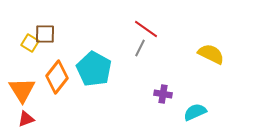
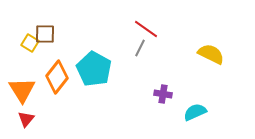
red triangle: rotated 30 degrees counterclockwise
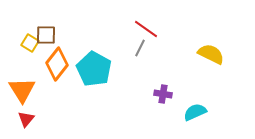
brown square: moved 1 px right, 1 px down
orange diamond: moved 13 px up
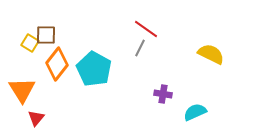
red triangle: moved 10 px right, 1 px up
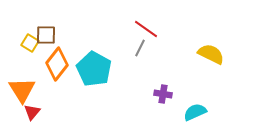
red triangle: moved 4 px left, 6 px up
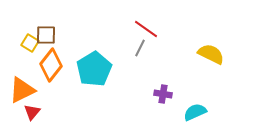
orange diamond: moved 6 px left, 1 px down
cyan pentagon: rotated 12 degrees clockwise
orange triangle: rotated 36 degrees clockwise
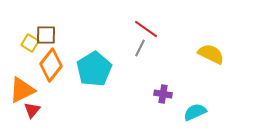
red triangle: moved 2 px up
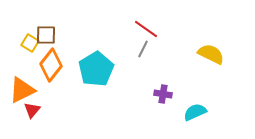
gray line: moved 3 px right, 1 px down
cyan pentagon: moved 2 px right
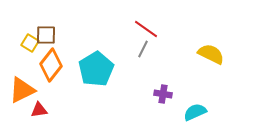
red triangle: moved 7 px right; rotated 42 degrees clockwise
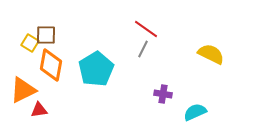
orange diamond: rotated 28 degrees counterclockwise
orange triangle: moved 1 px right
